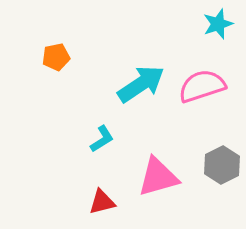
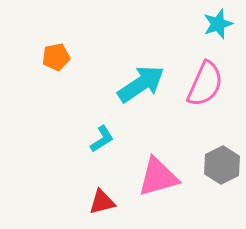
pink semicircle: moved 3 px right, 2 px up; rotated 132 degrees clockwise
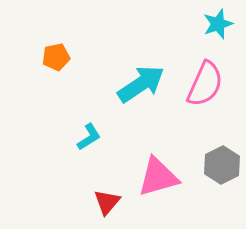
cyan L-shape: moved 13 px left, 2 px up
red triangle: moved 5 px right; rotated 36 degrees counterclockwise
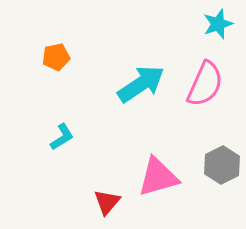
cyan L-shape: moved 27 px left
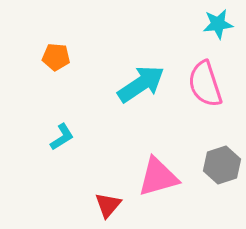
cyan star: rotated 12 degrees clockwise
orange pentagon: rotated 16 degrees clockwise
pink semicircle: rotated 138 degrees clockwise
gray hexagon: rotated 9 degrees clockwise
red triangle: moved 1 px right, 3 px down
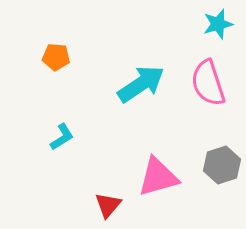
cyan star: rotated 8 degrees counterclockwise
pink semicircle: moved 3 px right, 1 px up
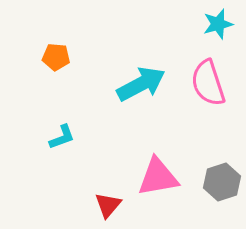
cyan arrow: rotated 6 degrees clockwise
cyan L-shape: rotated 12 degrees clockwise
gray hexagon: moved 17 px down
pink triangle: rotated 6 degrees clockwise
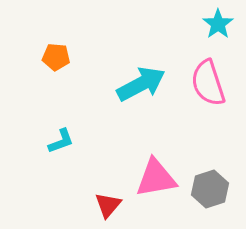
cyan star: rotated 20 degrees counterclockwise
cyan L-shape: moved 1 px left, 4 px down
pink triangle: moved 2 px left, 1 px down
gray hexagon: moved 12 px left, 7 px down
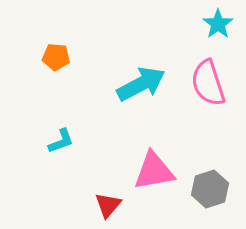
pink triangle: moved 2 px left, 7 px up
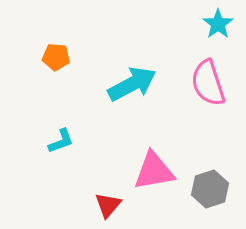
cyan arrow: moved 9 px left
